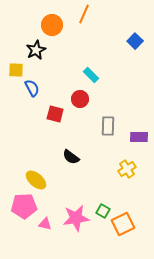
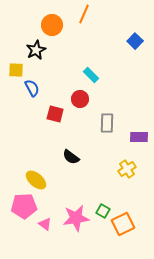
gray rectangle: moved 1 px left, 3 px up
pink triangle: rotated 24 degrees clockwise
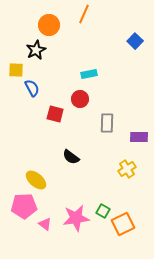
orange circle: moved 3 px left
cyan rectangle: moved 2 px left, 1 px up; rotated 56 degrees counterclockwise
